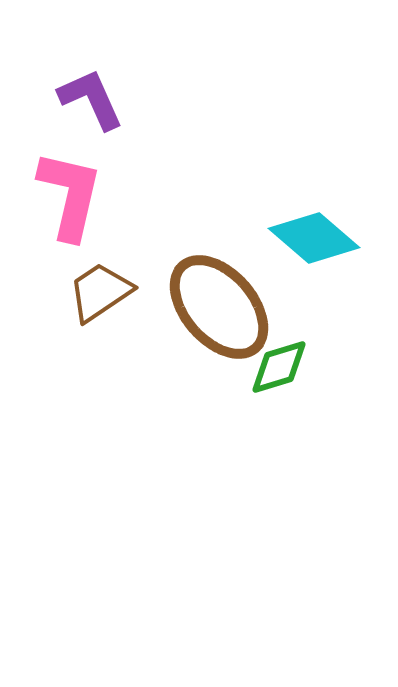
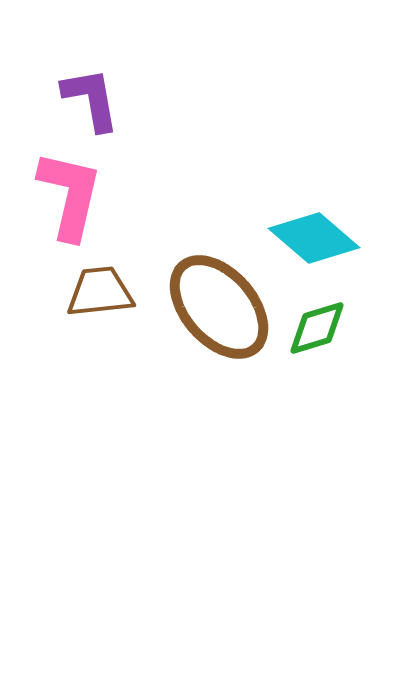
purple L-shape: rotated 14 degrees clockwise
brown trapezoid: rotated 28 degrees clockwise
green diamond: moved 38 px right, 39 px up
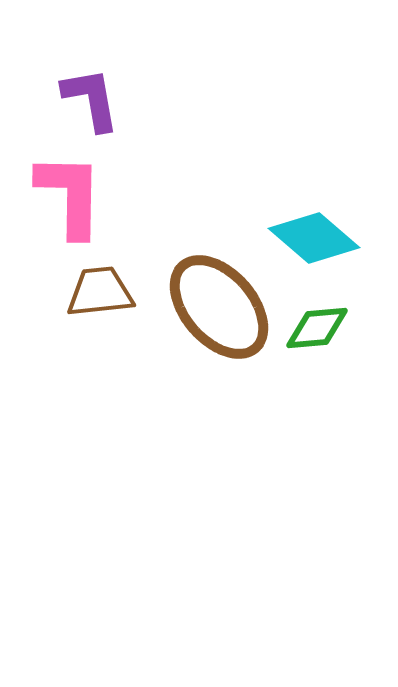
pink L-shape: rotated 12 degrees counterclockwise
green diamond: rotated 12 degrees clockwise
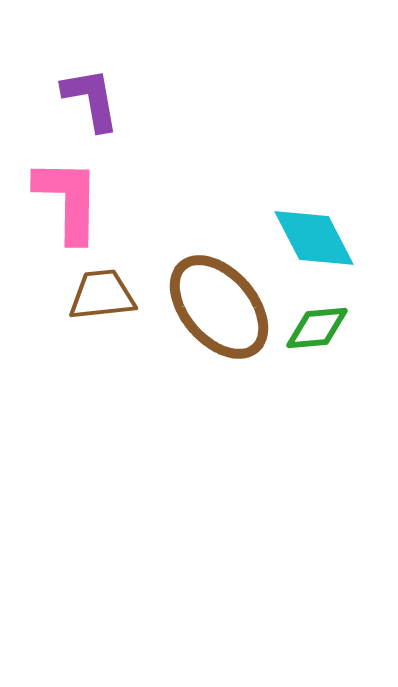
pink L-shape: moved 2 px left, 5 px down
cyan diamond: rotated 22 degrees clockwise
brown trapezoid: moved 2 px right, 3 px down
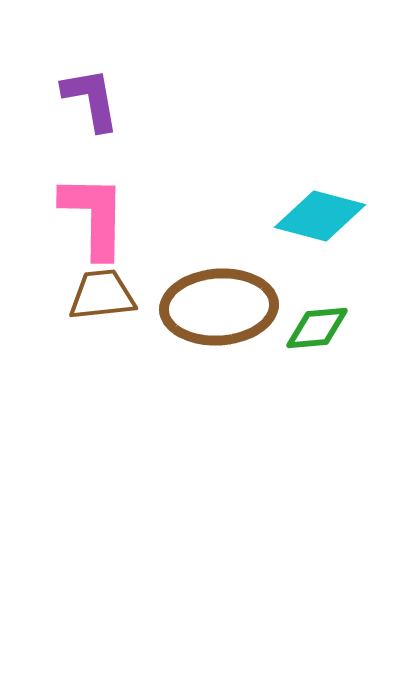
pink L-shape: moved 26 px right, 16 px down
cyan diamond: moved 6 px right, 22 px up; rotated 48 degrees counterclockwise
brown ellipse: rotated 53 degrees counterclockwise
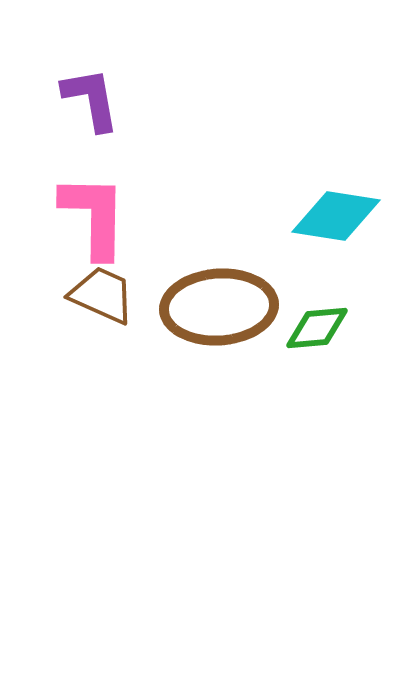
cyan diamond: moved 16 px right; rotated 6 degrees counterclockwise
brown trapezoid: rotated 30 degrees clockwise
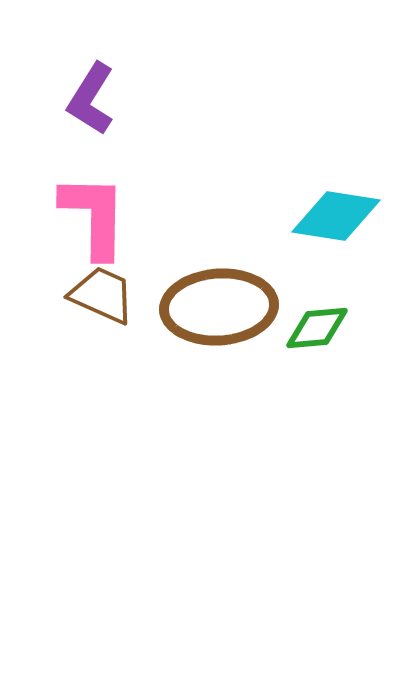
purple L-shape: rotated 138 degrees counterclockwise
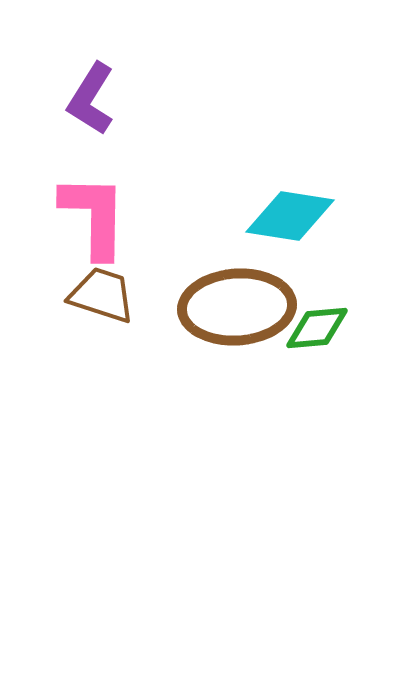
cyan diamond: moved 46 px left
brown trapezoid: rotated 6 degrees counterclockwise
brown ellipse: moved 18 px right
